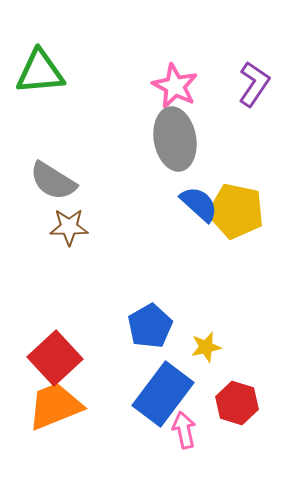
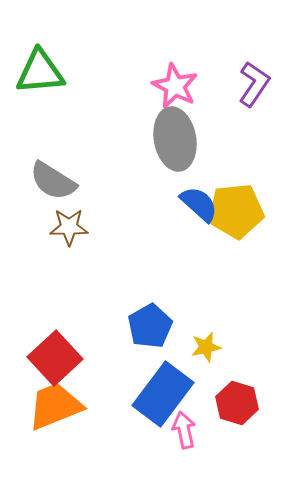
yellow pentagon: rotated 18 degrees counterclockwise
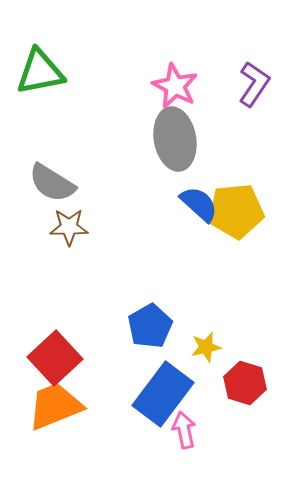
green triangle: rotated 6 degrees counterclockwise
gray semicircle: moved 1 px left, 2 px down
red hexagon: moved 8 px right, 20 px up
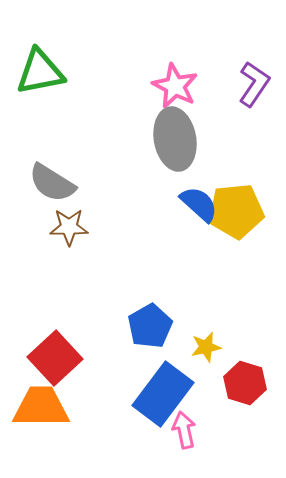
orange trapezoid: moved 14 px left, 1 px down; rotated 22 degrees clockwise
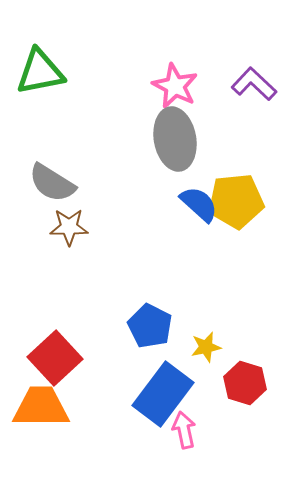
purple L-shape: rotated 81 degrees counterclockwise
yellow pentagon: moved 10 px up
blue pentagon: rotated 15 degrees counterclockwise
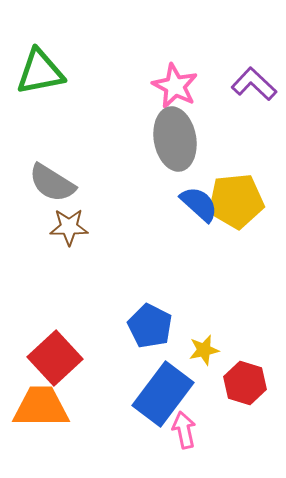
yellow star: moved 2 px left, 3 px down
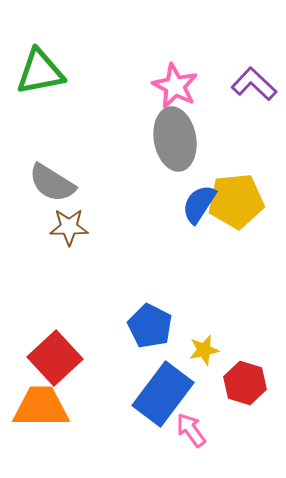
blue semicircle: rotated 99 degrees counterclockwise
pink arrow: moved 7 px right; rotated 24 degrees counterclockwise
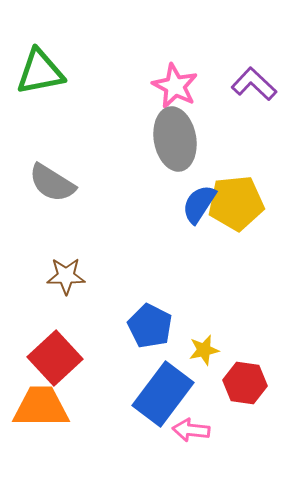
yellow pentagon: moved 2 px down
brown star: moved 3 px left, 49 px down
red hexagon: rotated 9 degrees counterclockwise
pink arrow: rotated 48 degrees counterclockwise
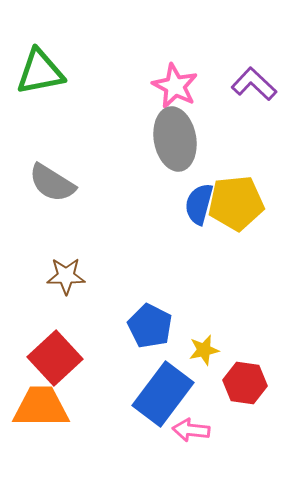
blue semicircle: rotated 18 degrees counterclockwise
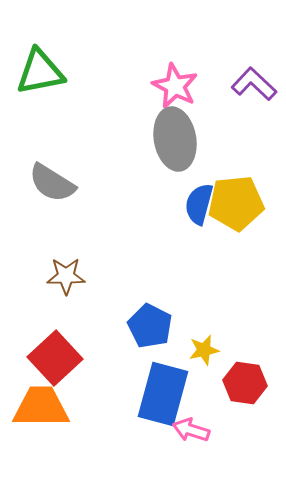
blue rectangle: rotated 22 degrees counterclockwise
pink arrow: rotated 12 degrees clockwise
